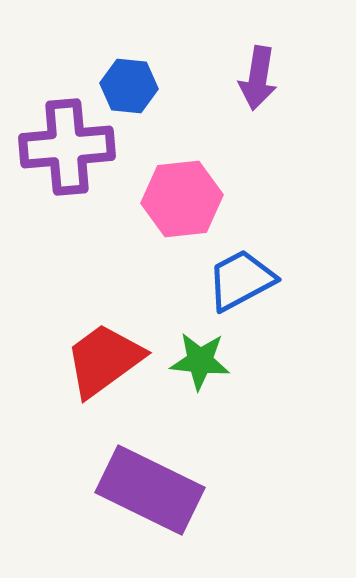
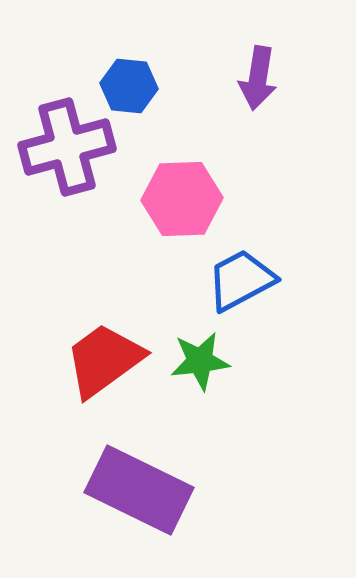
purple cross: rotated 10 degrees counterclockwise
pink hexagon: rotated 4 degrees clockwise
green star: rotated 12 degrees counterclockwise
purple rectangle: moved 11 px left
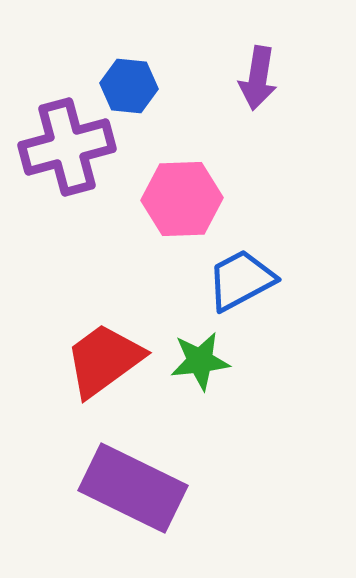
purple rectangle: moved 6 px left, 2 px up
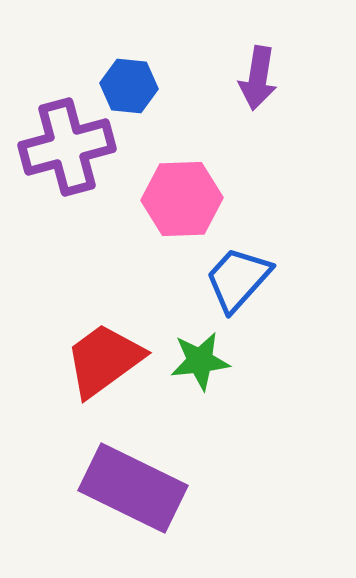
blue trapezoid: moved 3 px left, 1 px up; rotated 20 degrees counterclockwise
